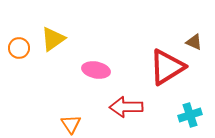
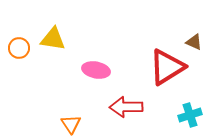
yellow triangle: rotated 44 degrees clockwise
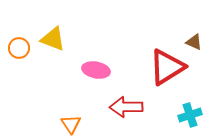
yellow triangle: rotated 12 degrees clockwise
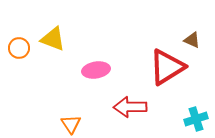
brown triangle: moved 2 px left, 2 px up
pink ellipse: rotated 20 degrees counterclockwise
red arrow: moved 4 px right
cyan cross: moved 6 px right, 4 px down
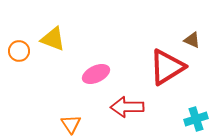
orange circle: moved 3 px down
pink ellipse: moved 4 px down; rotated 16 degrees counterclockwise
red arrow: moved 3 px left
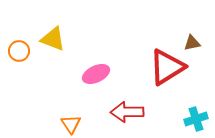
brown triangle: moved 3 px down; rotated 36 degrees counterclockwise
red arrow: moved 5 px down
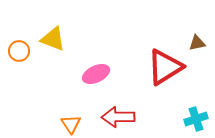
brown triangle: moved 5 px right
red triangle: moved 2 px left
red arrow: moved 9 px left, 5 px down
